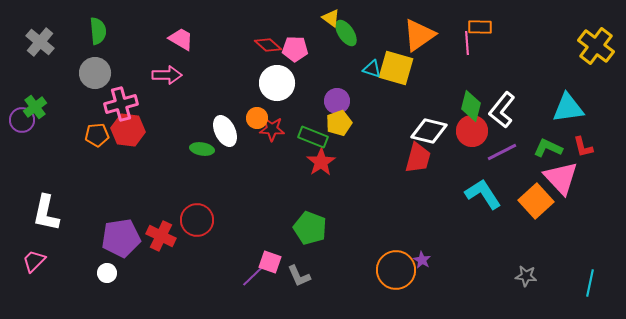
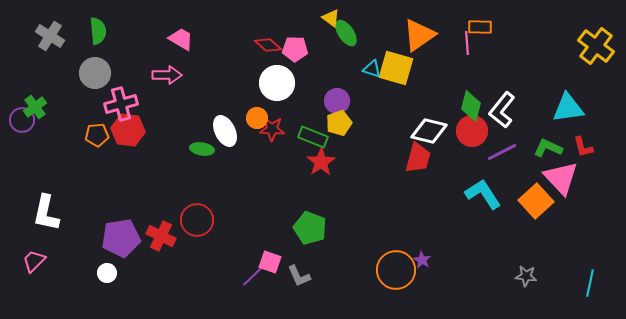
gray cross at (40, 42): moved 10 px right, 6 px up; rotated 8 degrees counterclockwise
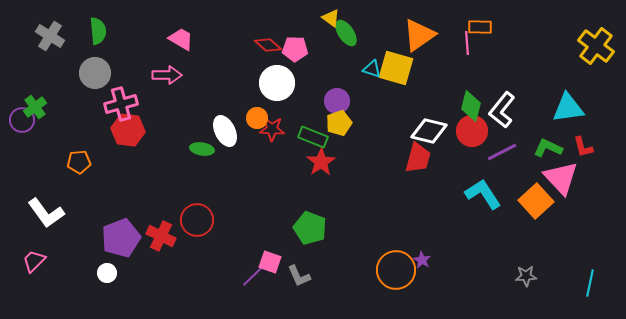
orange pentagon at (97, 135): moved 18 px left, 27 px down
white L-shape at (46, 213): rotated 48 degrees counterclockwise
purple pentagon at (121, 238): rotated 12 degrees counterclockwise
gray star at (526, 276): rotated 10 degrees counterclockwise
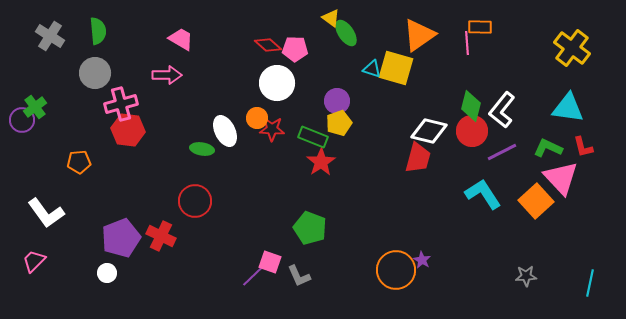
yellow cross at (596, 46): moved 24 px left, 2 px down
cyan triangle at (568, 108): rotated 16 degrees clockwise
red circle at (197, 220): moved 2 px left, 19 px up
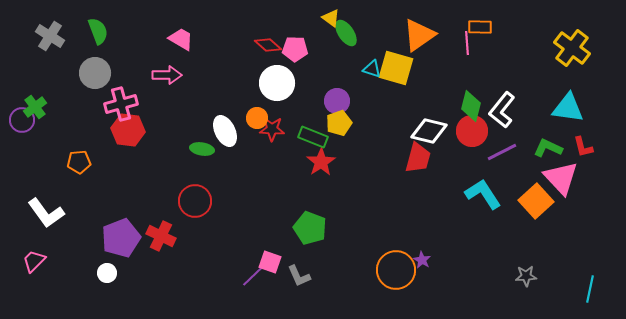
green semicircle at (98, 31): rotated 16 degrees counterclockwise
cyan line at (590, 283): moved 6 px down
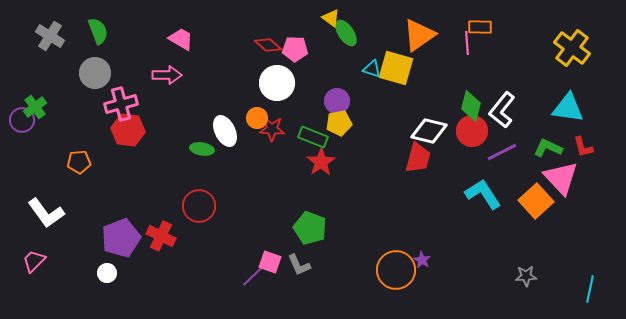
yellow pentagon at (339, 123): rotated 10 degrees clockwise
red circle at (195, 201): moved 4 px right, 5 px down
gray L-shape at (299, 276): moved 11 px up
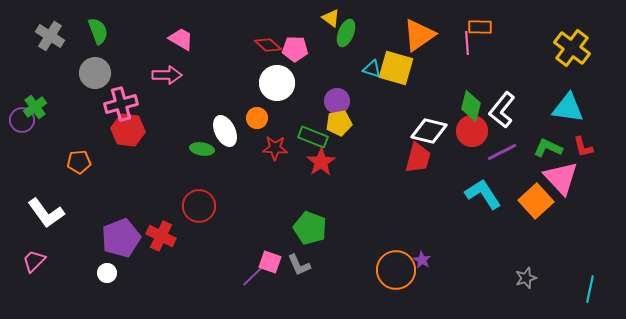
green ellipse at (346, 33): rotated 56 degrees clockwise
red star at (272, 129): moved 3 px right, 19 px down
gray star at (526, 276): moved 2 px down; rotated 15 degrees counterclockwise
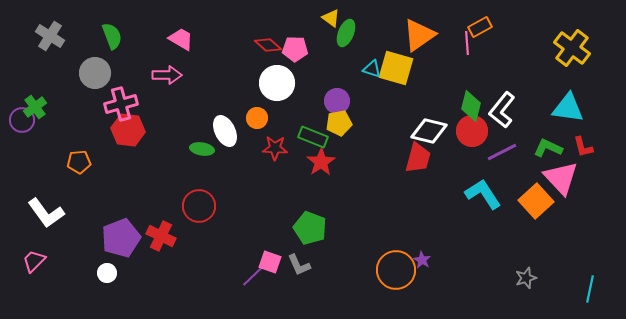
orange rectangle at (480, 27): rotated 30 degrees counterclockwise
green semicircle at (98, 31): moved 14 px right, 5 px down
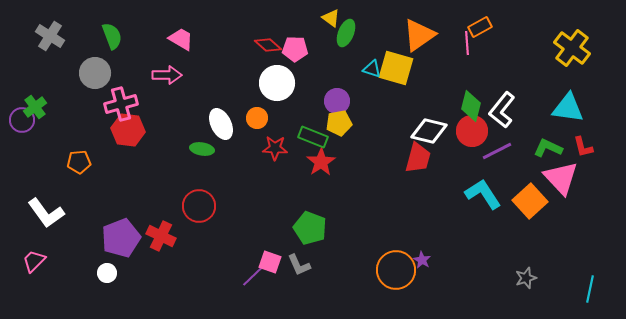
white ellipse at (225, 131): moved 4 px left, 7 px up
purple line at (502, 152): moved 5 px left, 1 px up
orange square at (536, 201): moved 6 px left
